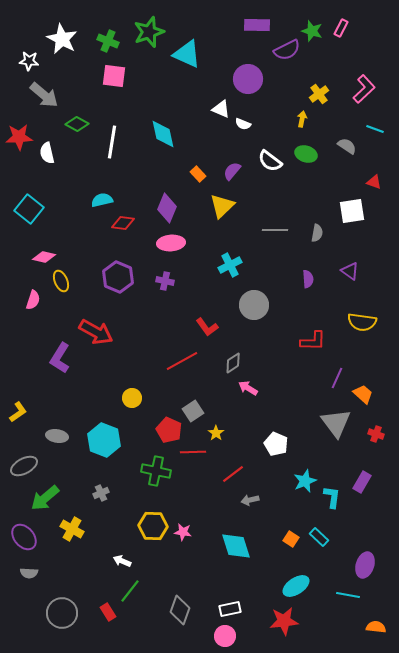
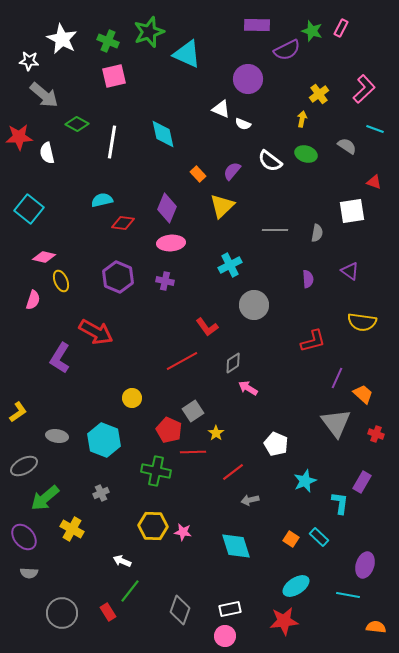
pink square at (114, 76): rotated 20 degrees counterclockwise
red L-shape at (313, 341): rotated 16 degrees counterclockwise
red line at (233, 474): moved 2 px up
cyan L-shape at (332, 497): moved 8 px right, 6 px down
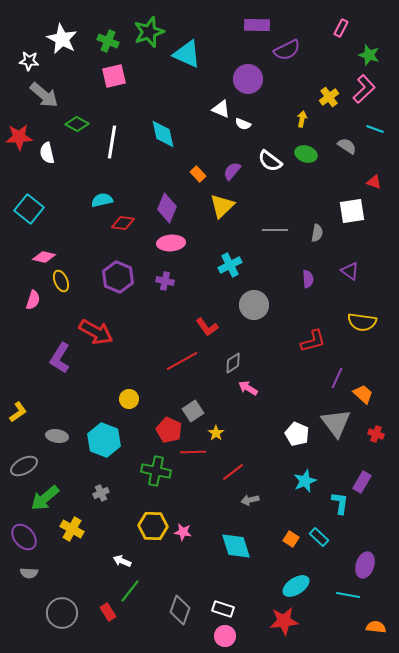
green star at (312, 31): moved 57 px right, 24 px down
yellow cross at (319, 94): moved 10 px right, 3 px down
yellow circle at (132, 398): moved 3 px left, 1 px down
white pentagon at (276, 444): moved 21 px right, 10 px up
white rectangle at (230, 609): moved 7 px left; rotated 30 degrees clockwise
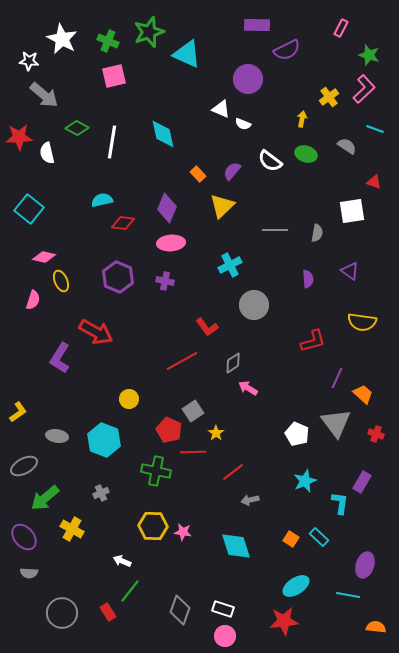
green diamond at (77, 124): moved 4 px down
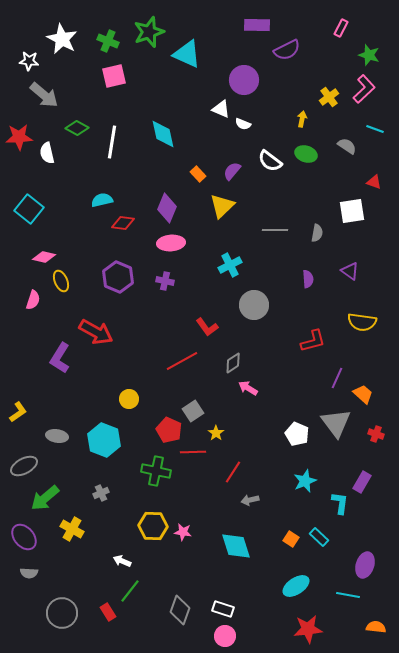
purple circle at (248, 79): moved 4 px left, 1 px down
red line at (233, 472): rotated 20 degrees counterclockwise
red star at (284, 621): moved 24 px right, 8 px down
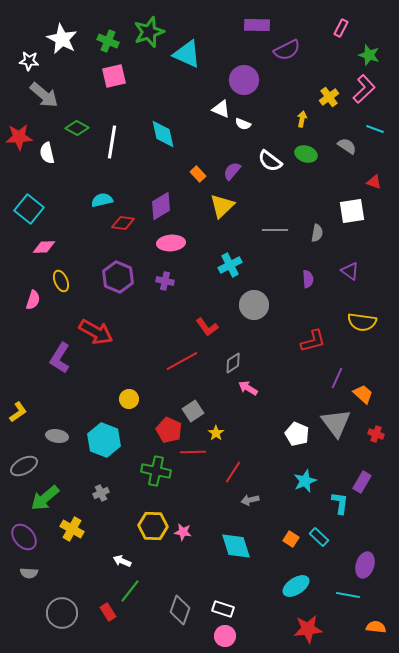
purple diamond at (167, 208): moved 6 px left, 2 px up; rotated 36 degrees clockwise
pink diamond at (44, 257): moved 10 px up; rotated 15 degrees counterclockwise
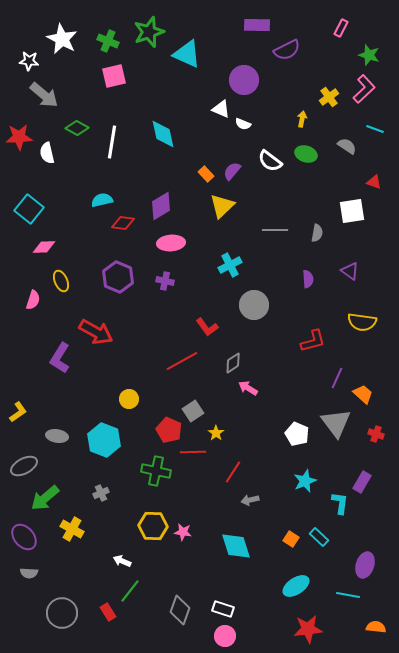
orange rectangle at (198, 174): moved 8 px right
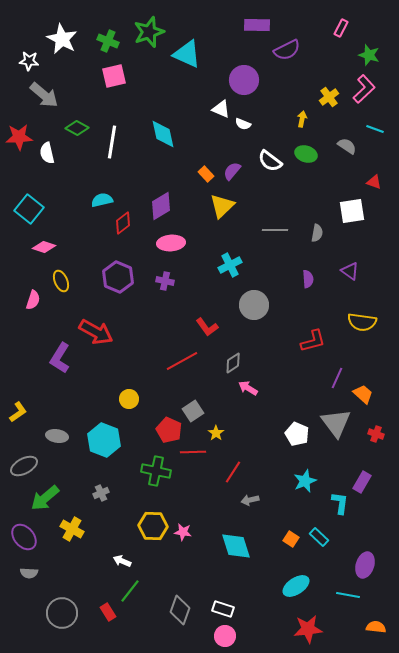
red diamond at (123, 223): rotated 45 degrees counterclockwise
pink diamond at (44, 247): rotated 20 degrees clockwise
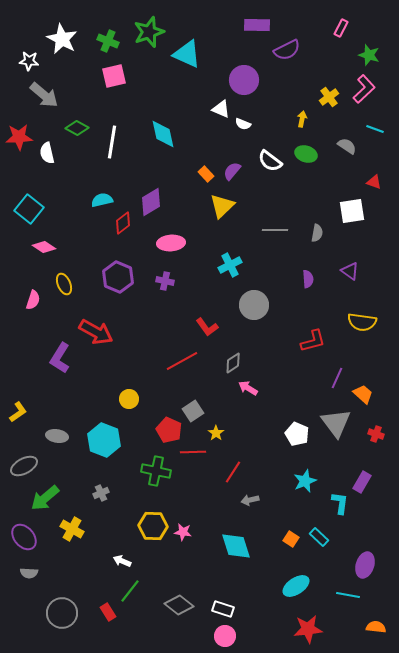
purple diamond at (161, 206): moved 10 px left, 4 px up
pink diamond at (44, 247): rotated 15 degrees clockwise
yellow ellipse at (61, 281): moved 3 px right, 3 px down
gray diamond at (180, 610): moved 1 px left, 5 px up; rotated 72 degrees counterclockwise
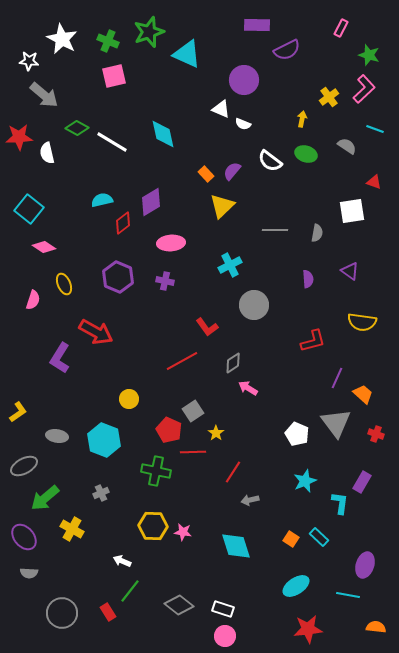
white line at (112, 142): rotated 68 degrees counterclockwise
